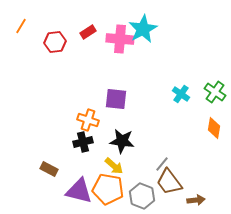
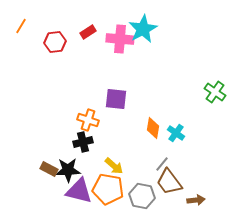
cyan cross: moved 5 px left, 39 px down
orange diamond: moved 61 px left
black star: moved 54 px left, 29 px down; rotated 10 degrees counterclockwise
gray hexagon: rotated 10 degrees counterclockwise
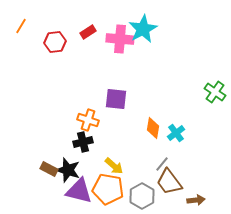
cyan cross: rotated 18 degrees clockwise
black star: rotated 20 degrees clockwise
gray hexagon: rotated 20 degrees clockwise
